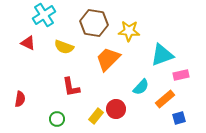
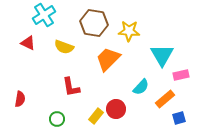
cyan triangle: rotated 40 degrees counterclockwise
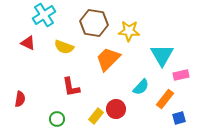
orange rectangle: rotated 12 degrees counterclockwise
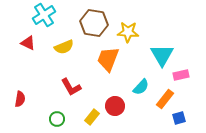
yellow star: moved 1 px left, 1 px down
yellow semicircle: rotated 42 degrees counterclockwise
orange trapezoid: rotated 24 degrees counterclockwise
red L-shape: rotated 20 degrees counterclockwise
red circle: moved 1 px left, 3 px up
yellow rectangle: moved 4 px left, 1 px down
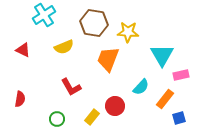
red triangle: moved 5 px left, 7 px down
